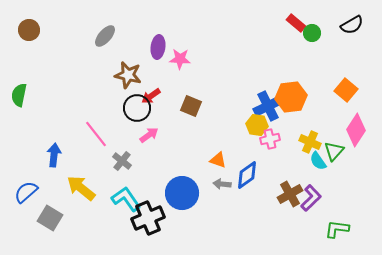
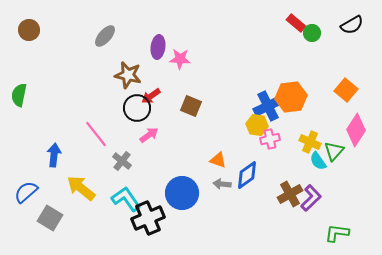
green L-shape: moved 4 px down
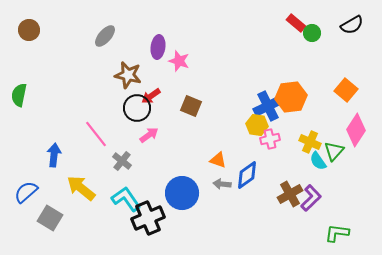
pink star: moved 1 px left, 2 px down; rotated 15 degrees clockwise
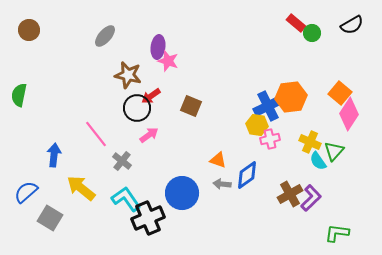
pink star: moved 11 px left
orange square: moved 6 px left, 3 px down
pink diamond: moved 7 px left, 16 px up
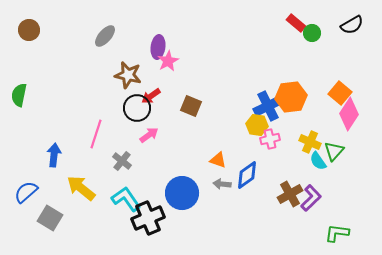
pink star: rotated 25 degrees clockwise
pink line: rotated 56 degrees clockwise
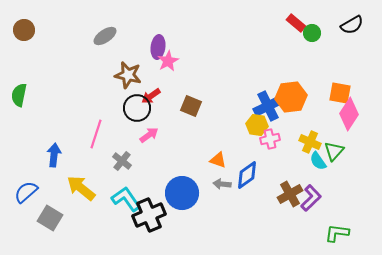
brown circle: moved 5 px left
gray ellipse: rotated 15 degrees clockwise
orange square: rotated 30 degrees counterclockwise
black cross: moved 1 px right, 3 px up
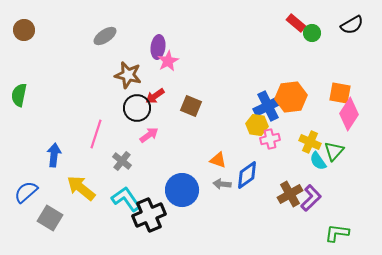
red arrow: moved 4 px right
blue circle: moved 3 px up
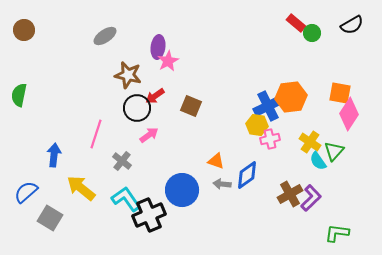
yellow cross: rotated 10 degrees clockwise
orange triangle: moved 2 px left, 1 px down
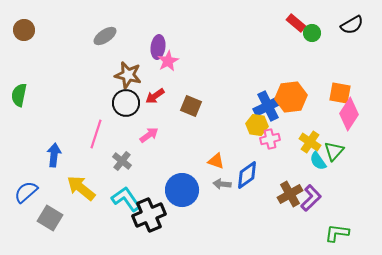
black circle: moved 11 px left, 5 px up
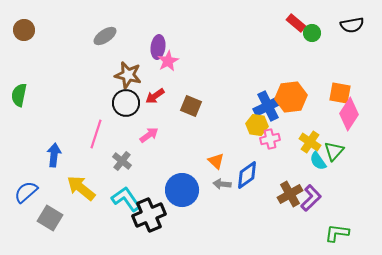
black semicircle: rotated 20 degrees clockwise
orange triangle: rotated 24 degrees clockwise
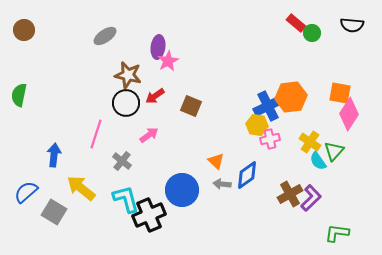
black semicircle: rotated 15 degrees clockwise
cyan L-shape: rotated 20 degrees clockwise
gray square: moved 4 px right, 6 px up
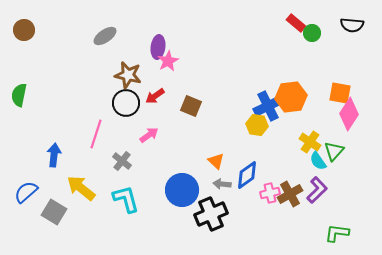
pink cross: moved 54 px down
purple L-shape: moved 6 px right, 8 px up
black cross: moved 62 px right, 1 px up
